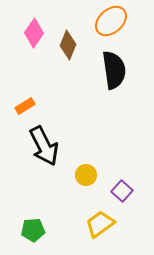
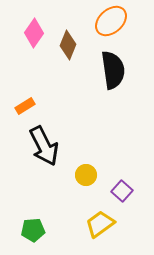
black semicircle: moved 1 px left
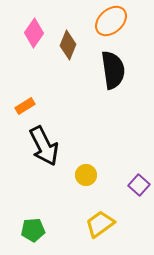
purple square: moved 17 px right, 6 px up
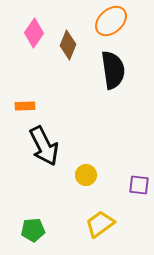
orange rectangle: rotated 30 degrees clockwise
purple square: rotated 35 degrees counterclockwise
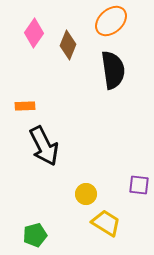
yellow circle: moved 19 px down
yellow trapezoid: moved 6 px right, 1 px up; rotated 68 degrees clockwise
green pentagon: moved 2 px right, 5 px down; rotated 10 degrees counterclockwise
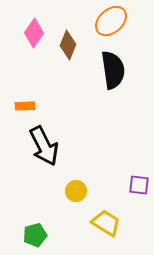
yellow circle: moved 10 px left, 3 px up
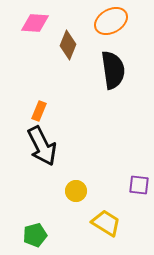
orange ellipse: rotated 12 degrees clockwise
pink diamond: moved 1 px right, 10 px up; rotated 60 degrees clockwise
orange rectangle: moved 14 px right, 5 px down; rotated 66 degrees counterclockwise
black arrow: moved 2 px left
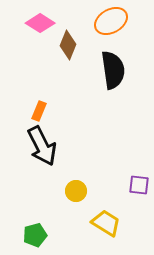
pink diamond: moved 5 px right; rotated 28 degrees clockwise
